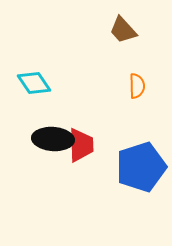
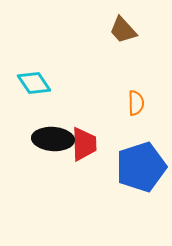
orange semicircle: moved 1 px left, 17 px down
red trapezoid: moved 3 px right, 1 px up
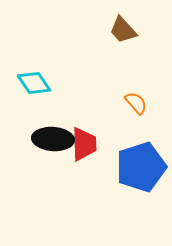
orange semicircle: rotated 40 degrees counterclockwise
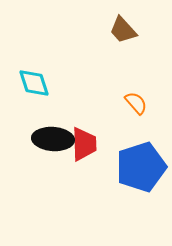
cyan diamond: rotated 16 degrees clockwise
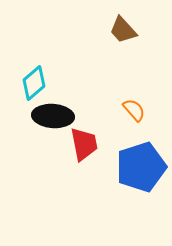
cyan diamond: rotated 68 degrees clockwise
orange semicircle: moved 2 px left, 7 px down
black ellipse: moved 23 px up
red trapezoid: rotated 9 degrees counterclockwise
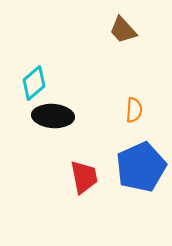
orange semicircle: rotated 45 degrees clockwise
red trapezoid: moved 33 px down
blue pentagon: rotated 6 degrees counterclockwise
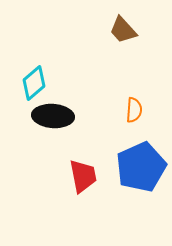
red trapezoid: moved 1 px left, 1 px up
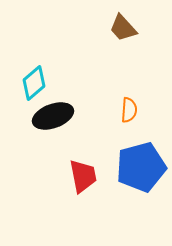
brown trapezoid: moved 2 px up
orange semicircle: moved 5 px left
black ellipse: rotated 24 degrees counterclockwise
blue pentagon: rotated 9 degrees clockwise
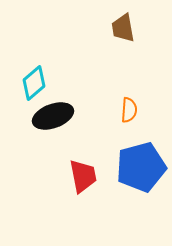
brown trapezoid: rotated 32 degrees clockwise
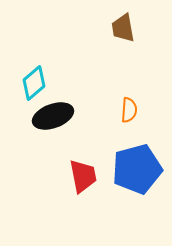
blue pentagon: moved 4 px left, 2 px down
